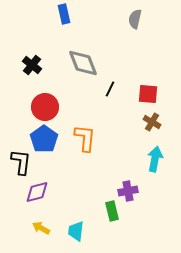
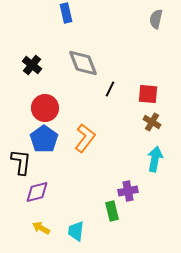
blue rectangle: moved 2 px right, 1 px up
gray semicircle: moved 21 px right
red circle: moved 1 px down
orange L-shape: rotated 32 degrees clockwise
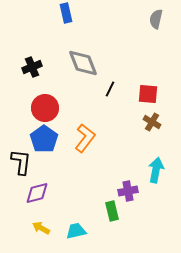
black cross: moved 2 px down; rotated 30 degrees clockwise
cyan arrow: moved 1 px right, 11 px down
purple diamond: moved 1 px down
cyan trapezoid: rotated 70 degrees clockwise
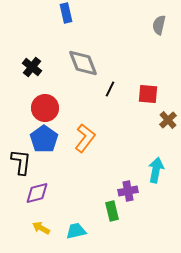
gray semicircle: moved 3 px right, 6 px down
black cross: rotated 30 degrees counterclockwise
brown cross: moved 16 px right, 2 px up; rotated 18 degrees clockwise
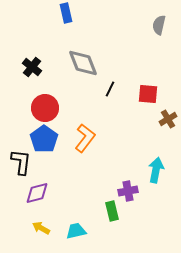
brown cross: moved 1 px up; rotated 12 degrees clockwise
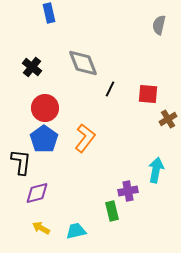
blue rectangle: moved 17 px left
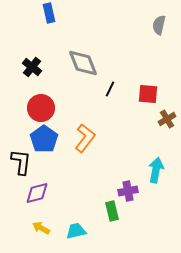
red circle: moved 4 px left
brown cross: moved 1 px left
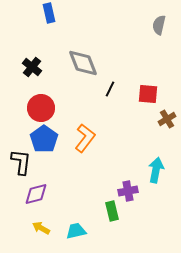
purple diamond: moved 1 px left, 1 px down
